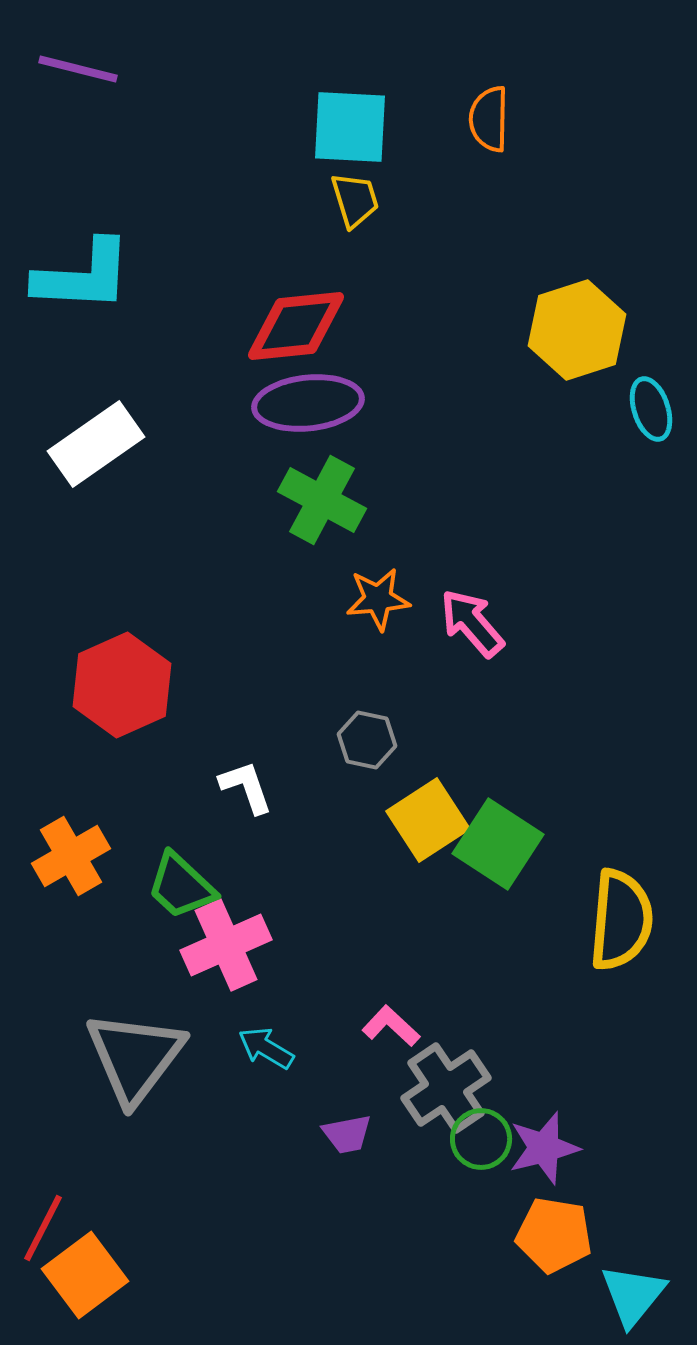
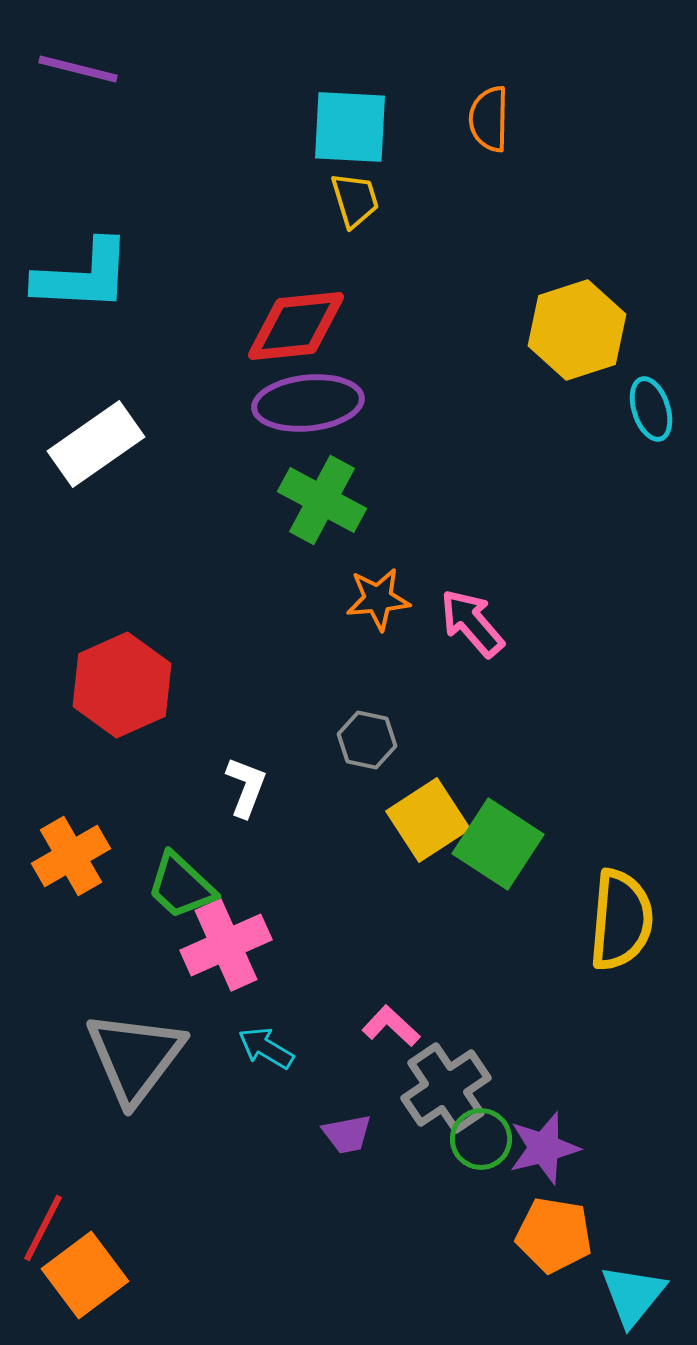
white L-shape: rotated 40 degrees clockwise
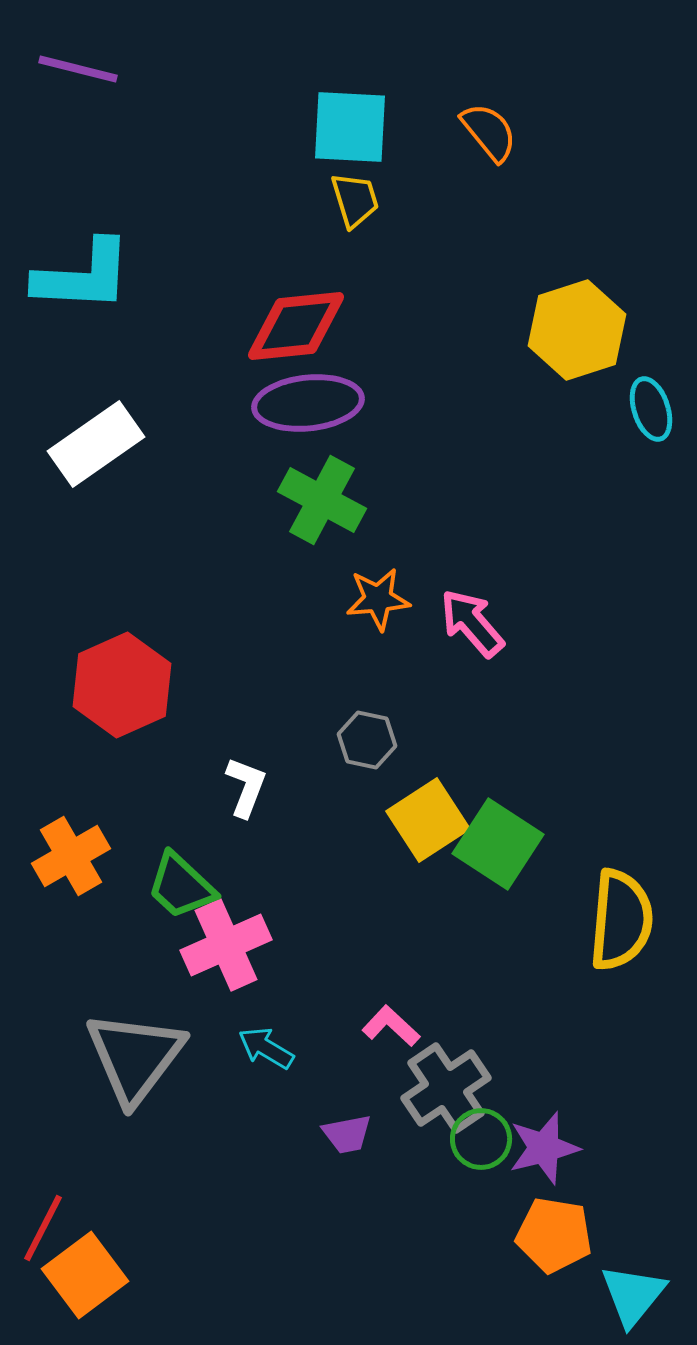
orange semicircle: moved 13 px down; rotated 140 degrees clockwise
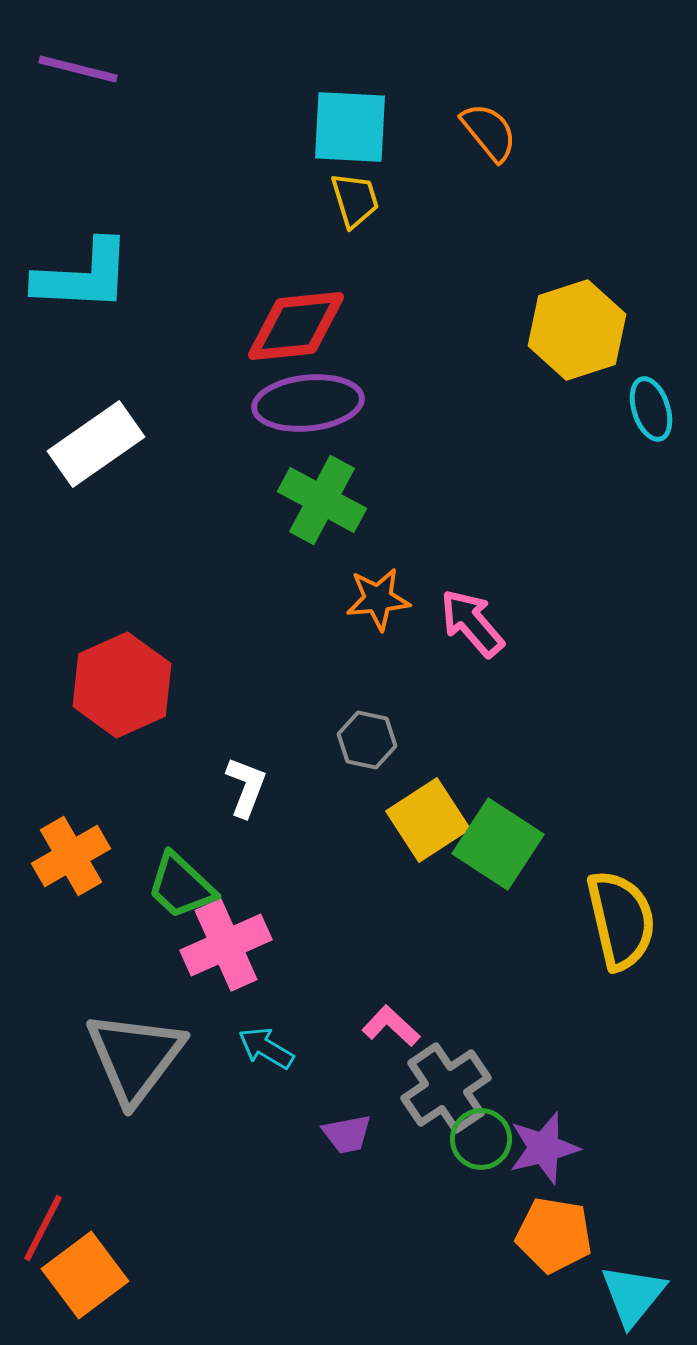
yellow semicircle: rotated 18 degrees counterclockwise
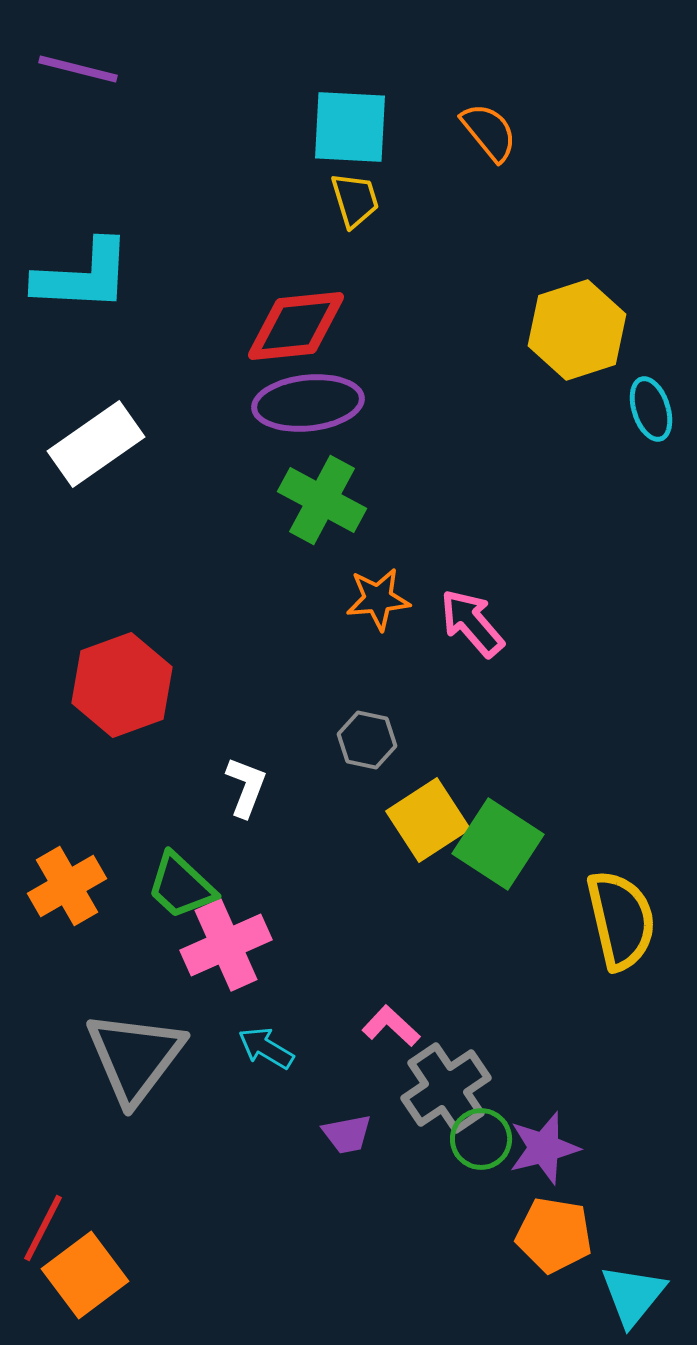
red hexagon: rotated 4 degrees clockwise
orange cross: moved 4 px left, 30 px down
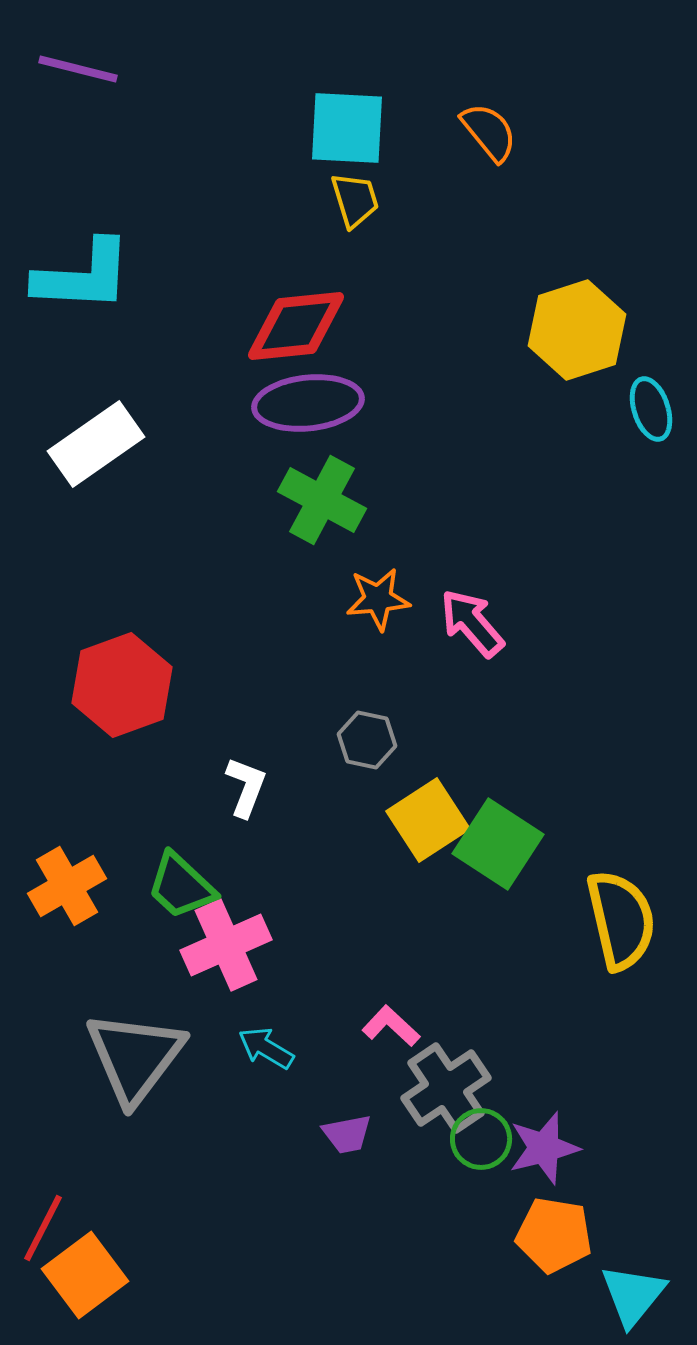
cyan square: moved 3 px left, 1 px down
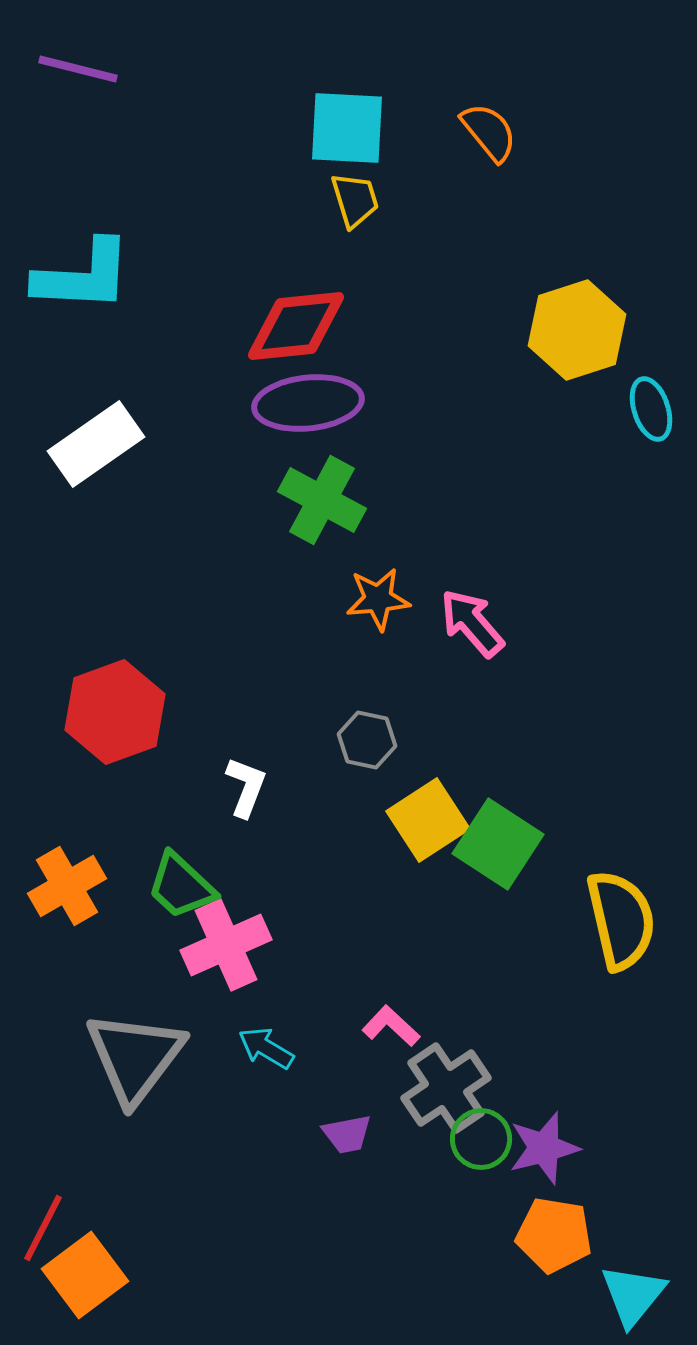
red hexagon: moved 7 px left, 27 px down
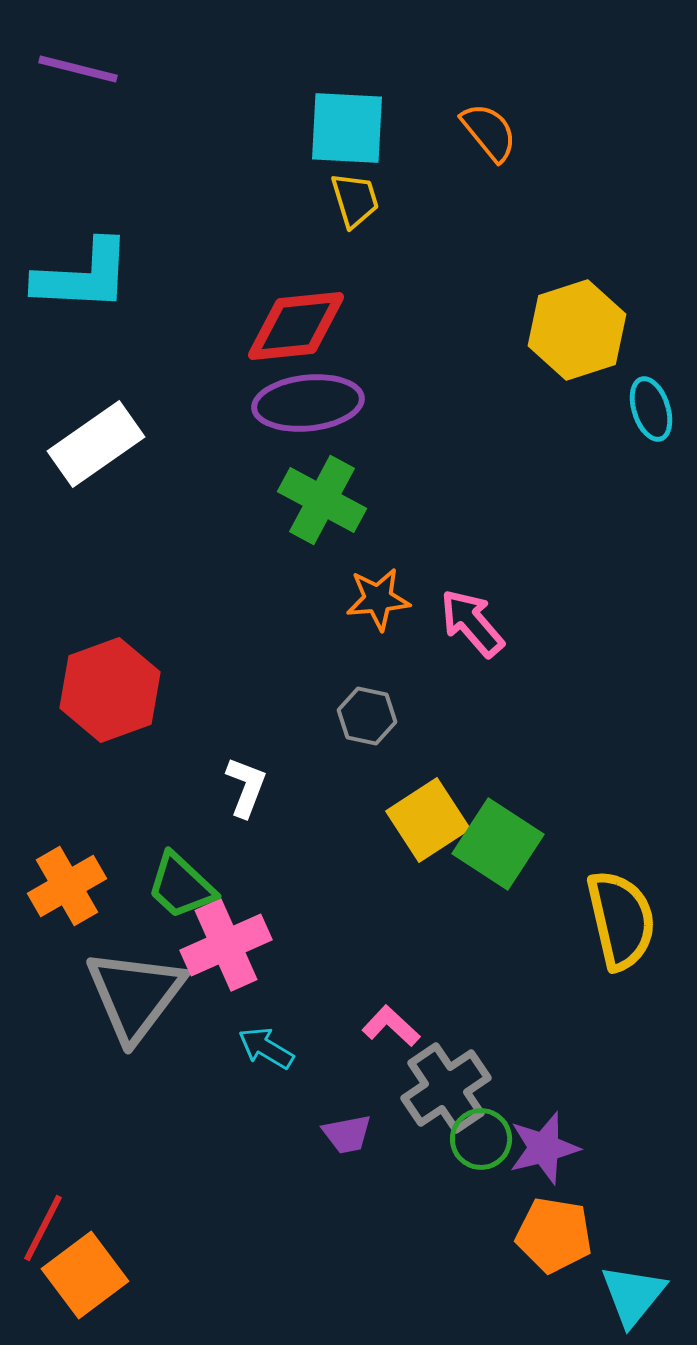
red hexagon: moved 5 px left, 22 px up
gray hexagon: moved 24 px up
gray triangle: moved 62 px up
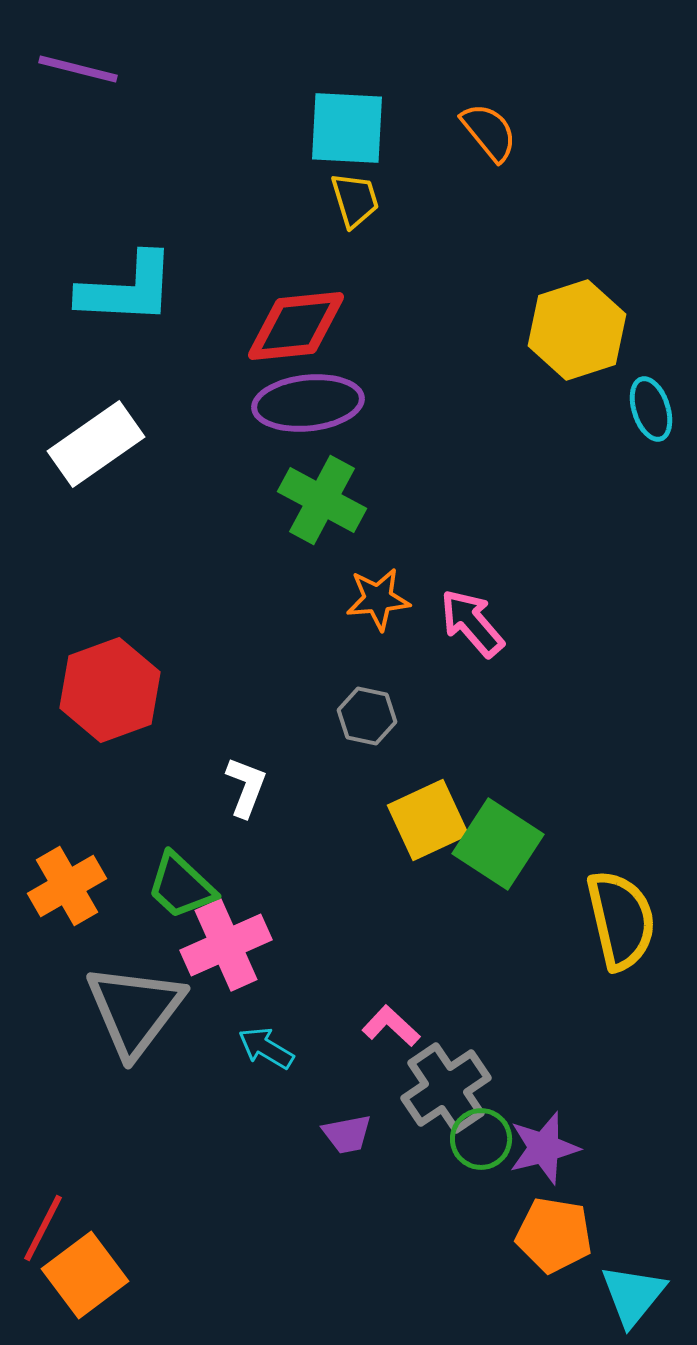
cyan L-shape: moved 44 px right, 13 px down
yellow square: rotated 8 degrees clockwise
gray triangle: moved 15 px down
